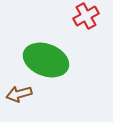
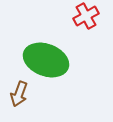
brown arrow: rotated 55 degrees counterclockwise
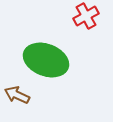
brown arrow: moved 2 px left, 1 px down; rotated 95 degrees clockwise
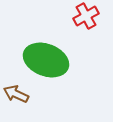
brown arrow: moved 1 px left, 1 px up
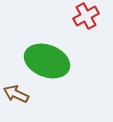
green ellipse: moved 1 px right, 1 px down
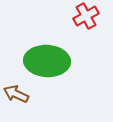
green ellipse: rotated 18 degrees counterclockwise
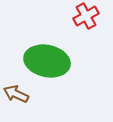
green ellipse: rotated 9 degrees clockwise
